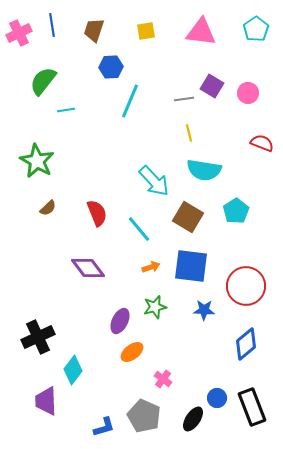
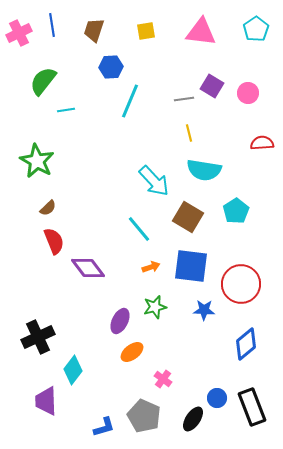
red semicircle at (262, 143): rotated 25 degrees counterclockwise
red semicircle at (97, 213): moved 43 px left, 28 px down
red circle at (246, 286): moved 5 px left, 2 px up
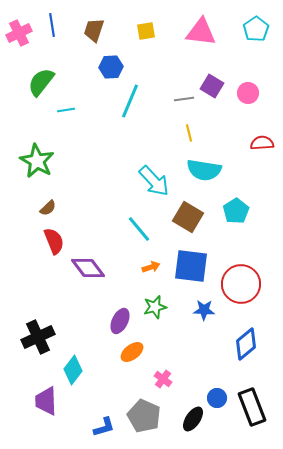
green semicircle at (43, 81): moved 2 px left, 1 px down
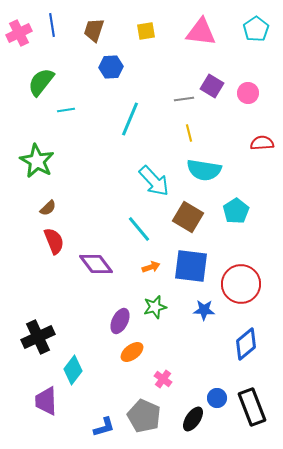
cyan line at (130, 101): moved 18 px down
purple diamond at (88, 268): moved 8 px right, 4 px up
